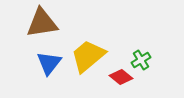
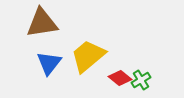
green cross: moved 20 px down
red diamond: moved 1 px left, 1 px down
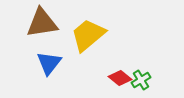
yellow trapezoid: moved 21 px up
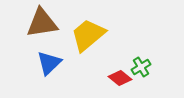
blue triangle: rotated 8 degrees clockwise
green cross: moved 13 px up
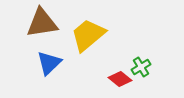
red diamond: moved 1 px down
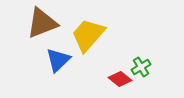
brown triangle: rotated 12 degrees counterclockwise
yellow trapezoid: rotated 9 degrees counterclockwise
blue triangle: moved 9 px right, 3 px up
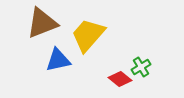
blue triangle: rotated 32 degrees clockwise
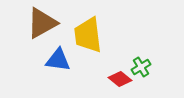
brown triangle: rotated 8 degrees counterclockwise
yellow trapezoid: rotated 48 degrees counterclockwise
blue triangle: rotated 20 degrees clockwise
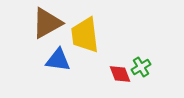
brown triangle: moved 5 px right
yellow trapezoid: moved 3 px left
red diamond: moved 5 px up; rotated 30 degrees clockwise
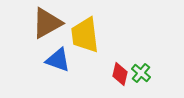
blue triangle: rotated 12 degrees clockwise
green cross: moved 6 px down; rotated 18 degrees counterclockwise
red diamond: rotated 35 degrees clockwise
